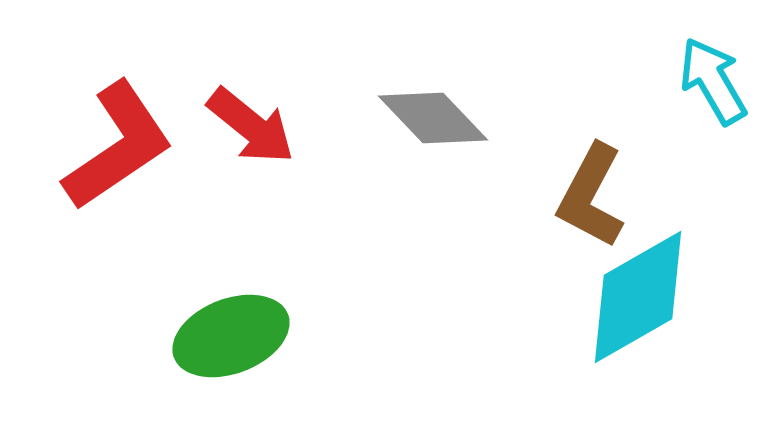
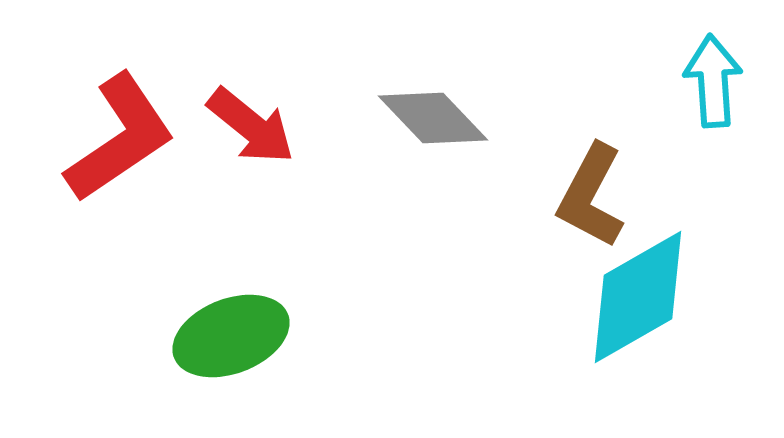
cyan arrow: rotated 26 degrees clockwise
red L-shape: moved 2 px right, 8 px up
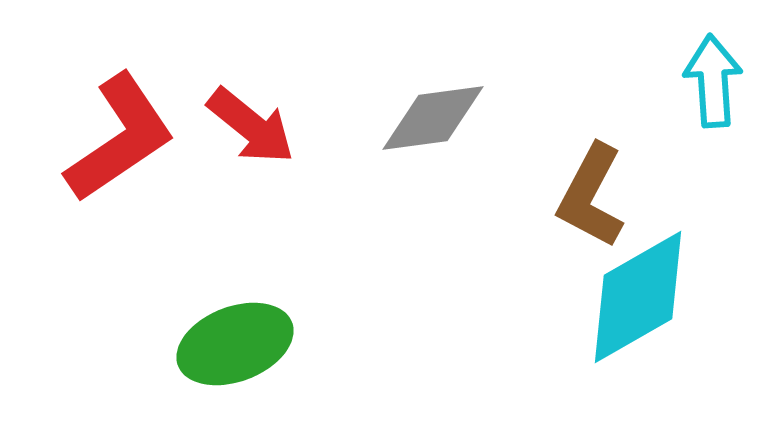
gray diamond: rotated 54 degrees counterclockwise
green ellipse: moved 4 px right, 8 px down
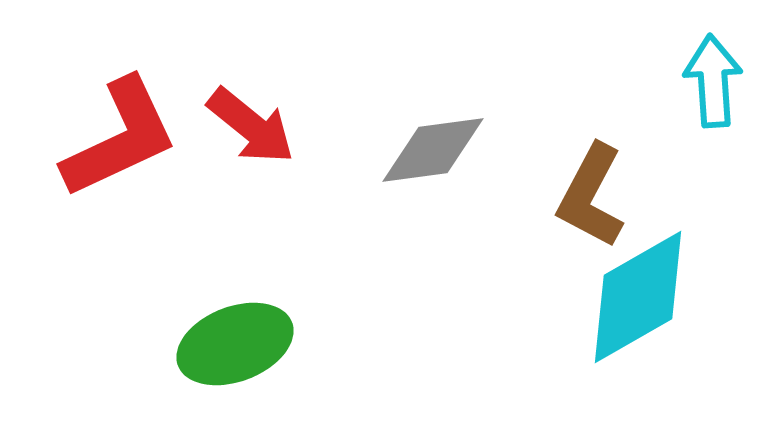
gray diamond: moved 32 px down
red L-shape: rotated 9 degrees clockwise
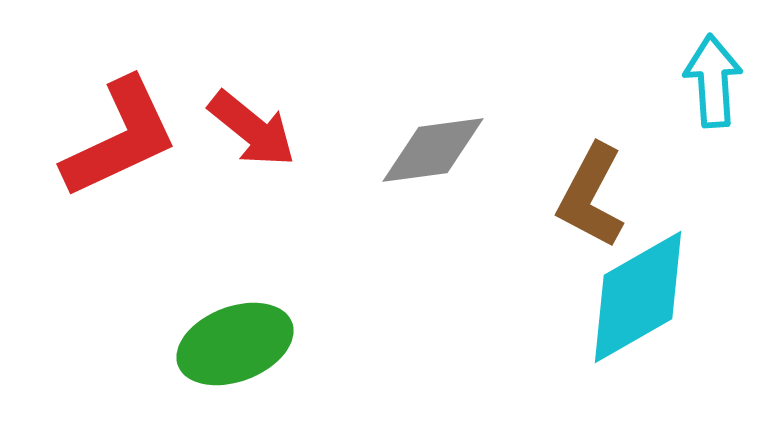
red arrow: moved 1 px right, 3 px down
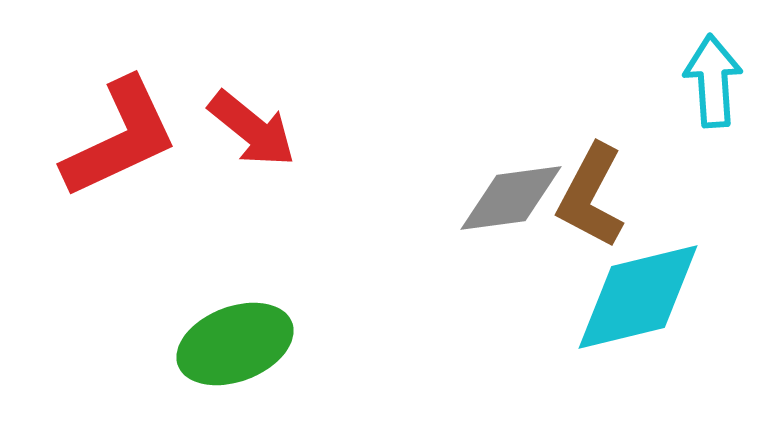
gray diamond: moved 78 px right, 48 px down
cyan diamond: rotated 16 degrees clockwise
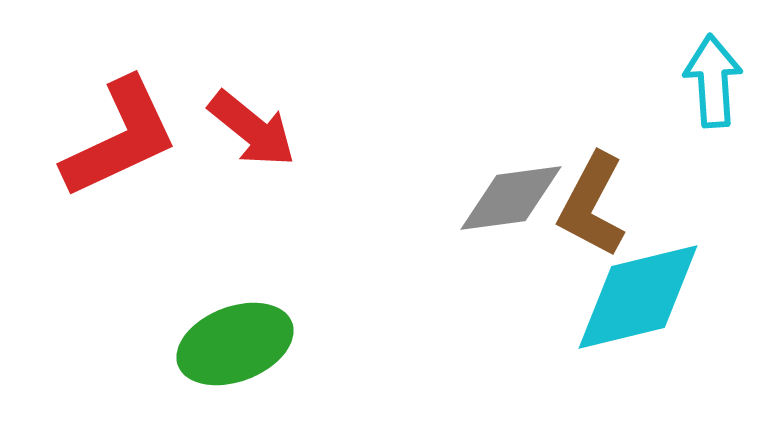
brown L-shape: moved 1 px right, 9 px down
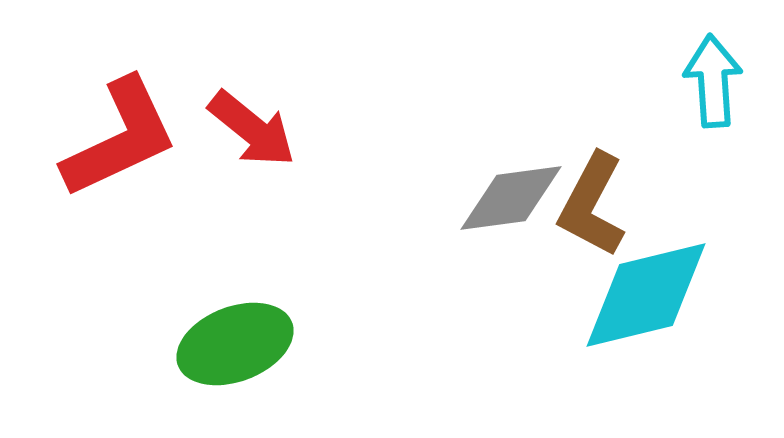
cyan diamond: moved 8 px right, 2 px up
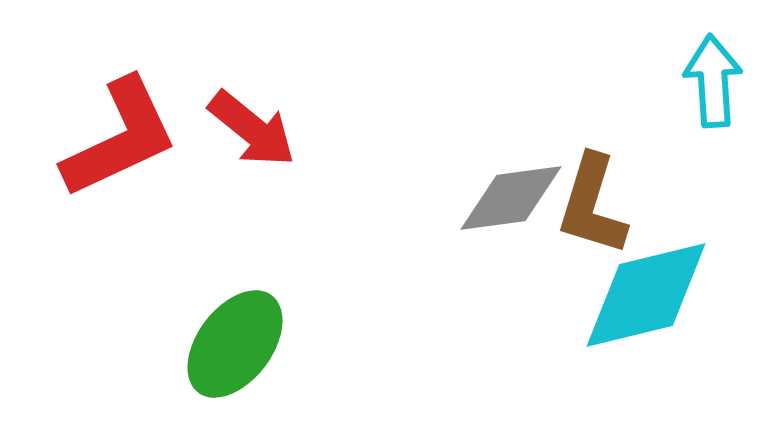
brown L-shape: rotated 11 degrees counterclockwise
green ellipse: rotated 32 degrees counterclockwise
